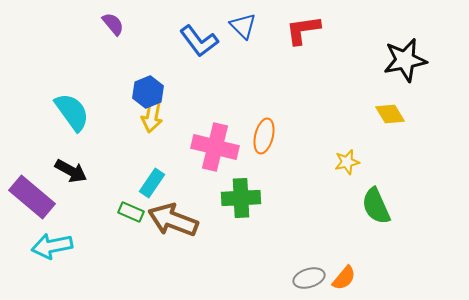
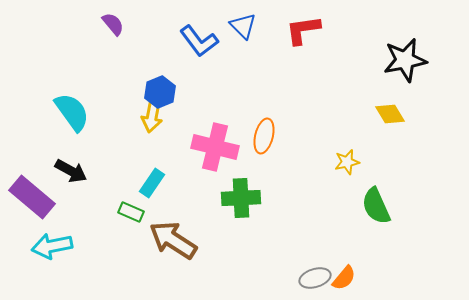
blue hexagon: moved 12 px right
brown arrow: moved 20 px down; rotated 12 degrees clockwise
gray ellipse: moved 6 px right
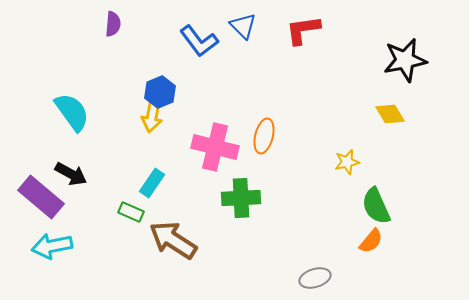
purple semicircle: rotated 45 degrees clockwise
black arrow: moved 3 px down
purple rectangle: moved 9 px right
orange semicircle: moved 27 px right, 37 px up
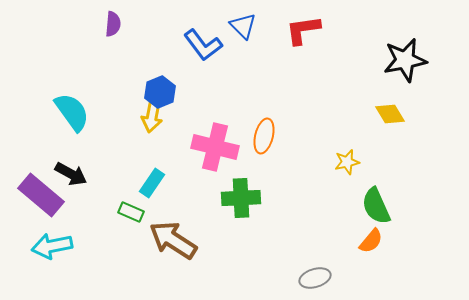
blue L-shape: moved 4 px right, 4 px down
purple rectangle: moved 2 px up
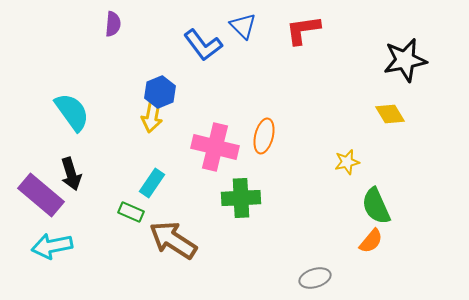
black arrow: rotated 44 degrees clockwise
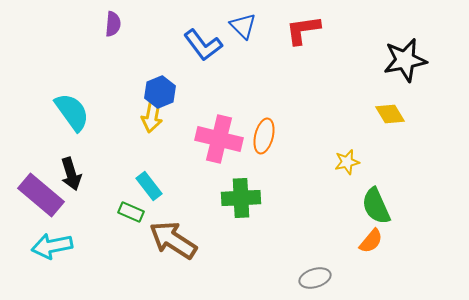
pink cross: moved 4 px right, 8 px up
cyan rectangle: moved 3 px left, 3 px down; rotated 72 degrees counterclockwise
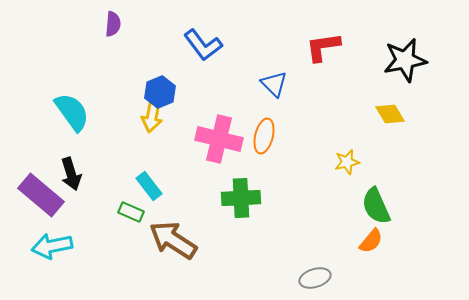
blue triangle: moved 31 px right, 58 px down
red L-shape: moved 20 px right, 17 px down
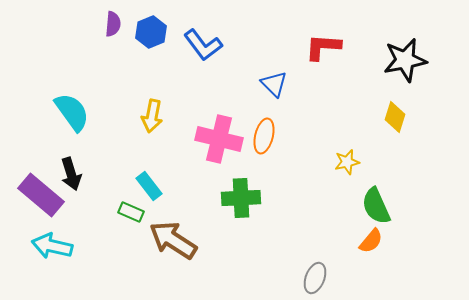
red L-shape: rotated 12 degrees clockwise
blue hexagon: moved 9 px left, 60 px up
yellow diamond: moved 5 px right, 3 px down; rotated 48 degrees clockwise
cyan arrow: rotated 24 degrees clockwise
gray ellipse: rotated 52 degrees counterclockwise
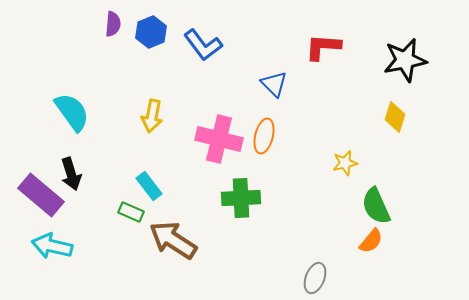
yellow star: moved 2 px left, 1 px down
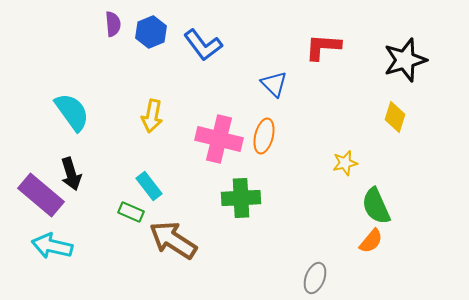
purple semicircle: rotated 10 degrees counterclockwise
black star: rotated 6 degrees counterclockwise
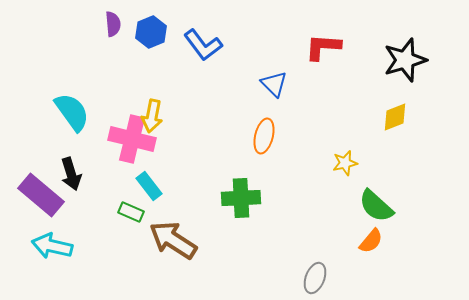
yellow diamond: rotated 52 degrees clockwise
pink cross: moved 87 px left
green semicircle: rotated 24 degrees counterclockwise
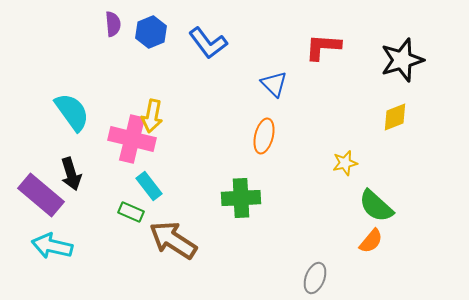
blue L-shape: moved 5 px right, 2 px up
black star: moved 3 px left
